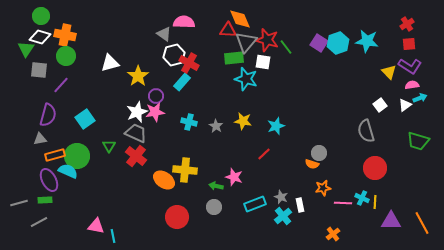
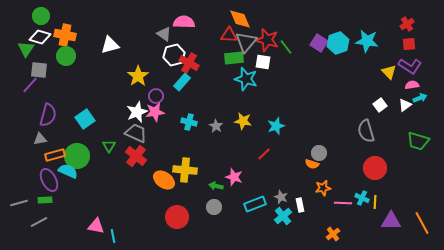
red triangle at (228, 30): moved 1 px right, 5 px down
white triangle at (110, 63): moved 18 px up
purple line at (61, 85): moved 31 px left
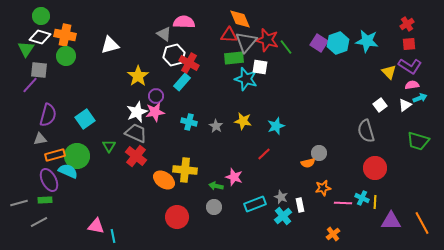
white square at (263, 62): moved 3 px left, 5 px down
orange semicircle at (312, 164): moved 4 px left, 1 px up; rotated 32 degrees counterclockwise
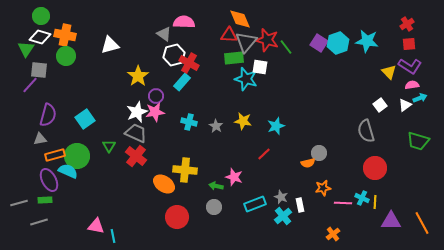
orange ellipse at (164, 180): moved 4 px down
gray line at (39, 222): rotated 12 degrees clockwise
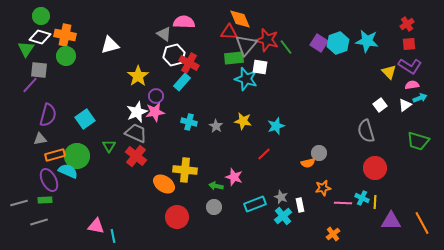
red triangle at (229, 35): moved 3 px up
gray triangle at (246, 42): moved 3 px down
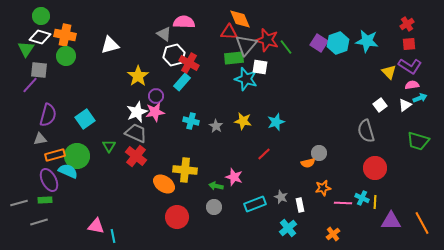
cyan cross at (189, 122): moved 2 px right, 1 px up
cyan star at (276, 126): moved 4 px up
cyan cross at (283, 216): moved 5 px right, 12 px down
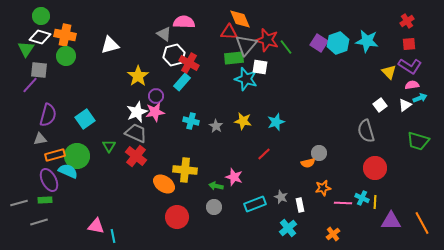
red cross at (407, 24): moved 3 px up
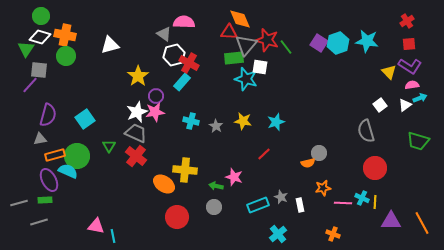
cyan rectangle at (255, 204): moved 3 px right, 1 px down
cyan cross at (288, 228): moved 10 px left, 6 px down
orange cross at (333, 234): rotated 32 degrees counterclockwise
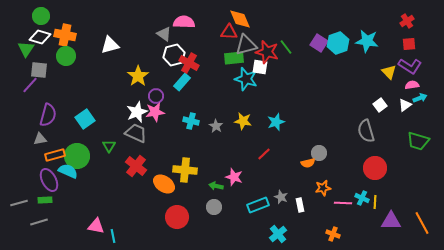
red star at (267, 40): moved 12 px down
gray triangle at (246, 45): rotated 35 degrees clockwise
red cross at (136, 156): moved 10 px down
